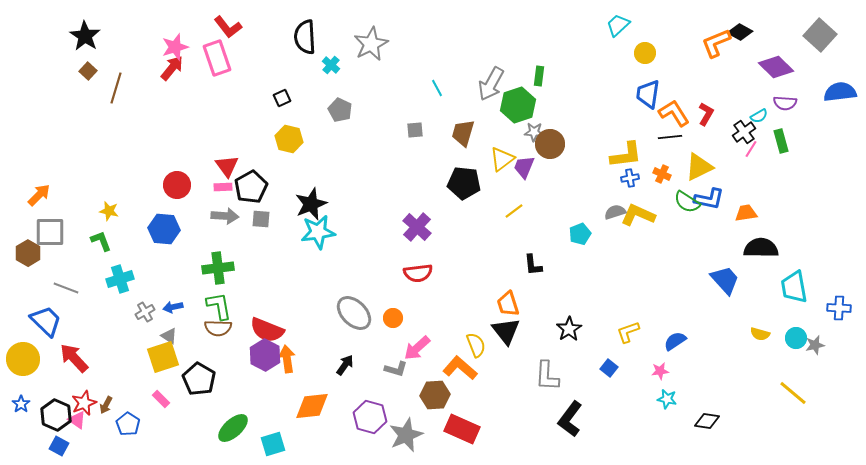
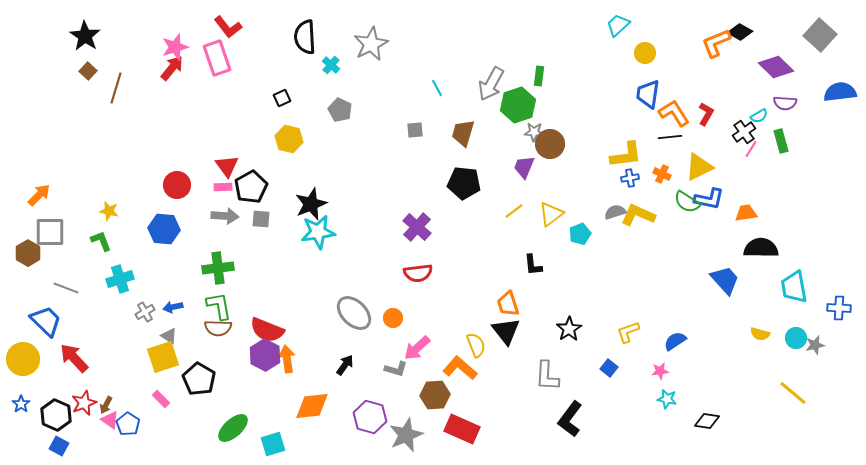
yellow triangle at (502, 159): moved 49 px right, 55 px down
pink triangle at (77, 420): moved 33 px right
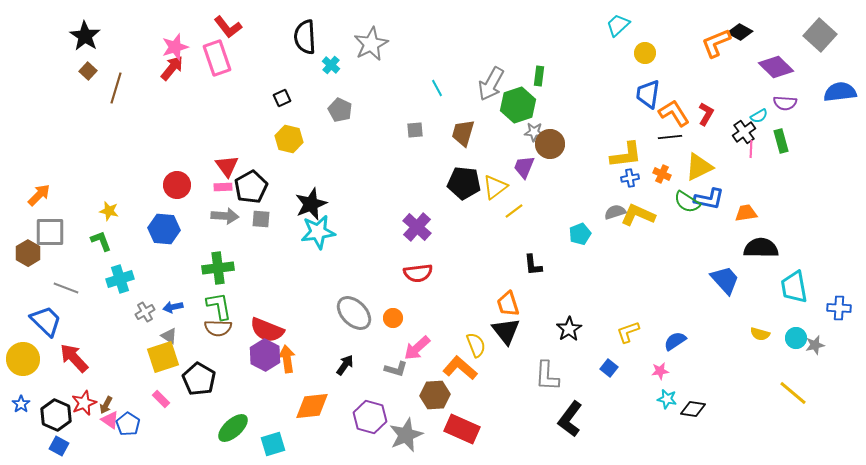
pink line at (751, 149): rotated 30 degrees counterclockwise
yellow triangle at (551, 214): moved 56 px left, 27 px up
black diamond at (707, 421): moved 14 px left, 12 px up
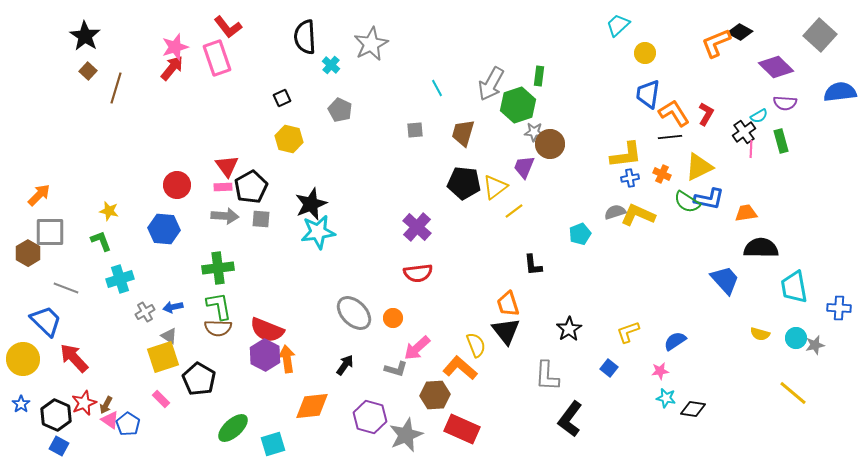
cyan star at (667, 399): moved 1 px left, 1 px up
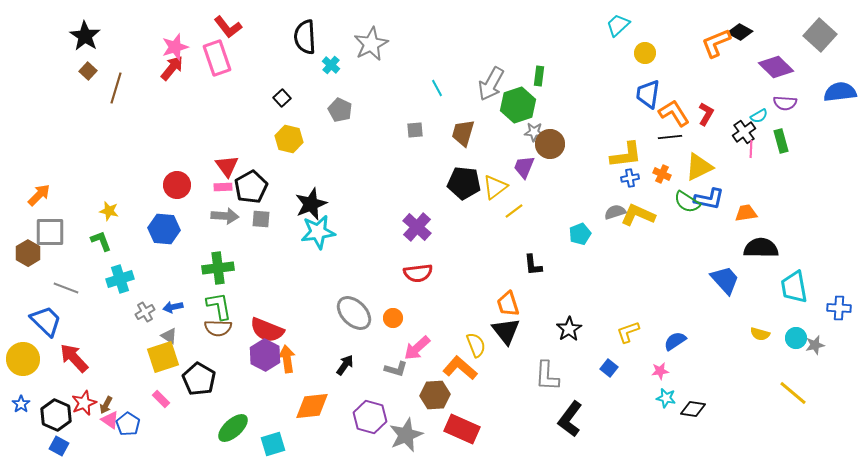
black square at (282, 98): rotated 18 degrees counterclockwise
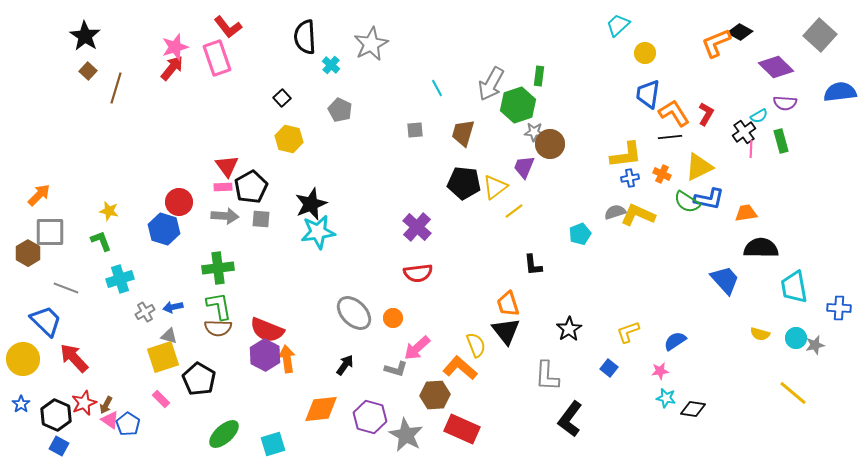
red circle at (177, 185): moved 2 px right, 17 px down
blue hexagon at (164, 229): rotated 12 degrees clockwise
gray triangle at (169, 336): rotated 18 degrees counterclockwise
orange diamond at (312, 406): moved 9 px right, 3 px down
green ellipse at (233, 428): moved 9 px left, 6 px down
gray star at (406, 435): rotated 20 degrees counterclockwise
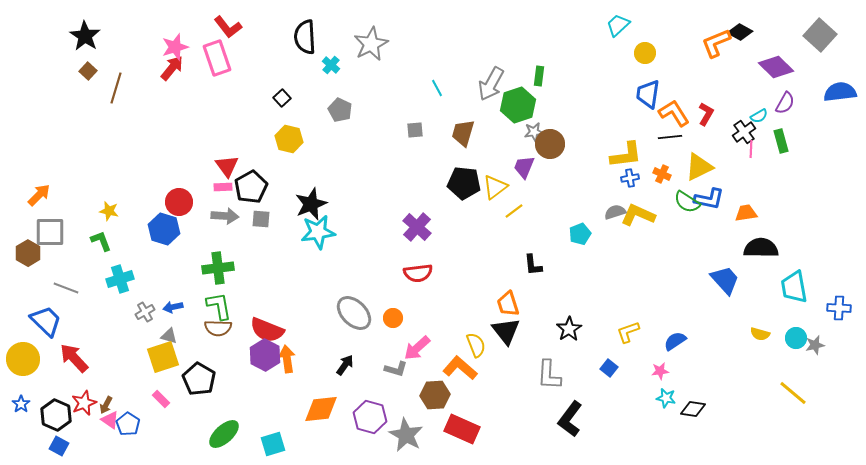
purple semicircle at (785, 103): rotated 65 degrees counterclockwise
gray star at (534, 132): rotated 12 degrees counterclockwise
gray L-shape at (547, 376): moved 2 px right, 1 px up
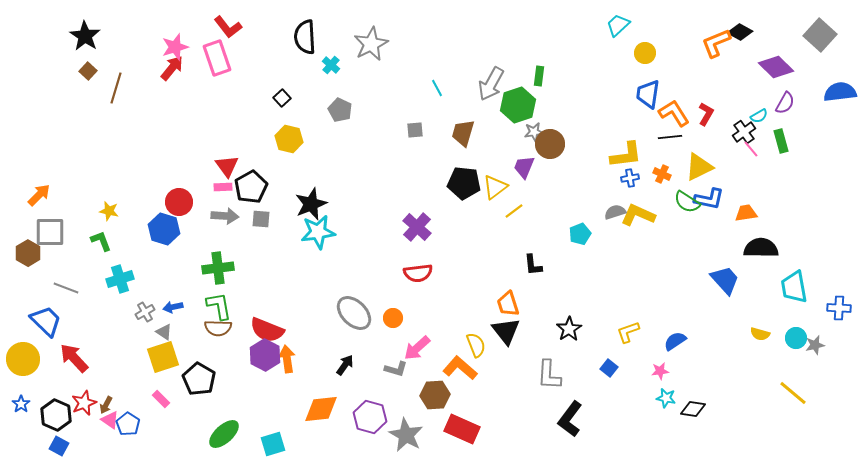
pink line at (751, 149): rotated 42 degrees counterclockwise
gray triangle at (169, 336): moved 5 px left, 4 px up; rotated 18 degrees clockwise
